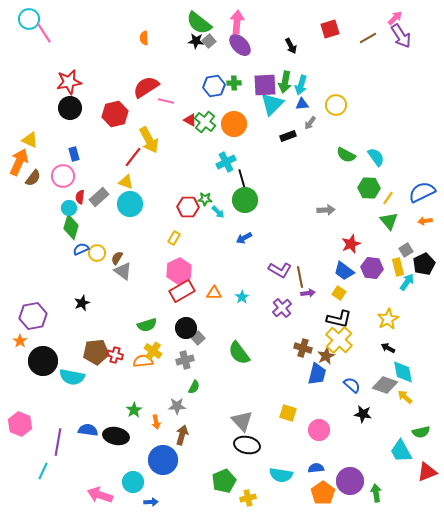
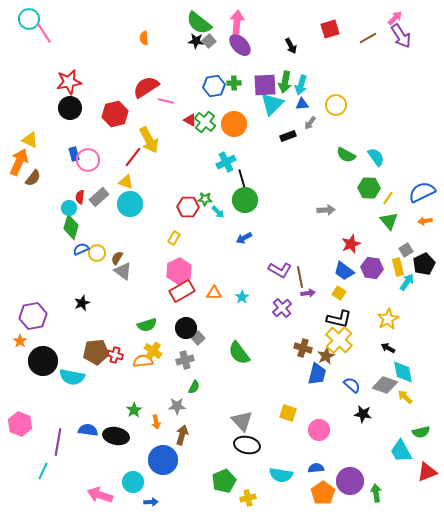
pink circle at (63, 176): moved 25 px right, 16 px up
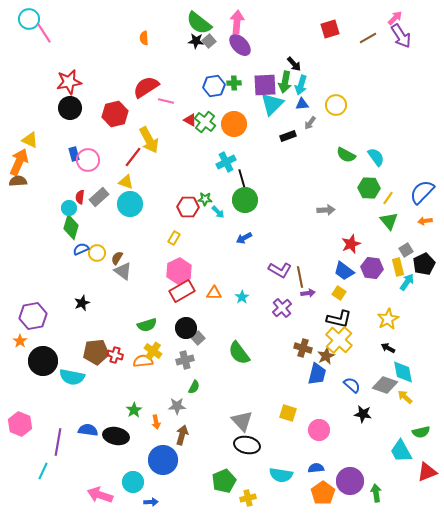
black arrow at (291, 46): moved 3 px right, 18 px down; rotated 14 degrees counterclockwise
brown semicircle at (33, 178): moved 15 px left, 3 px down; rotated 132 degrees counterclockwise
blue semicircle at (422, 192): rotated 20 degrees counterclockwise
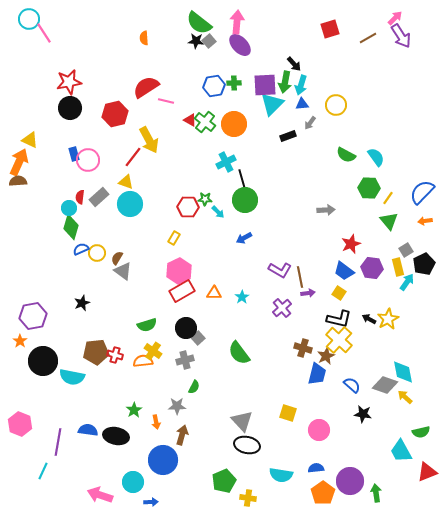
black arrow at (388, 348): moved 19 px left, 29 px up
yellow cross at (248, 498): rotated 21 degrees clockwise
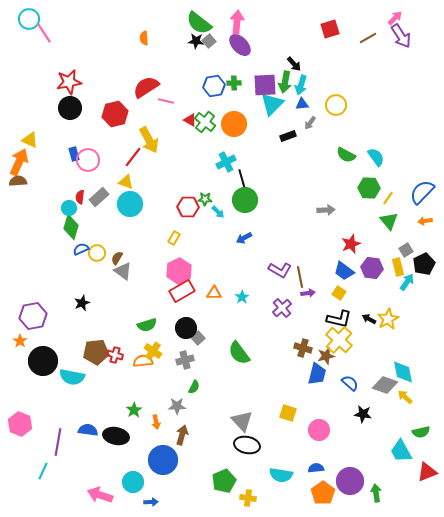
brown star at (326, 356): rotated 12 degrees clockwise
blue semicircle at (352, 385): moved 2 px left, 2 px up
